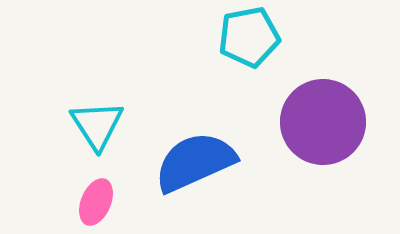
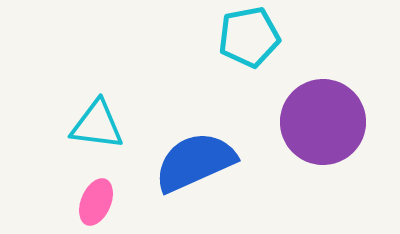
cyan triangle: rotated 50 degrees counterclockwise
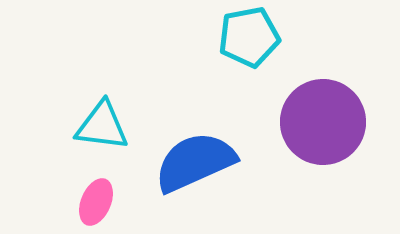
cyan triangle: moved 5 px right, 1 px down
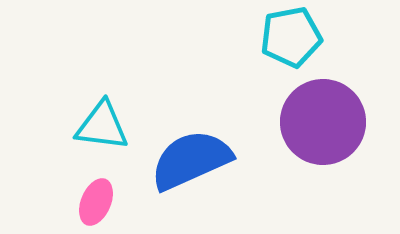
cyan pentagon: moved 42 px right
blue semicircle: moved 4 px left, 2 px up
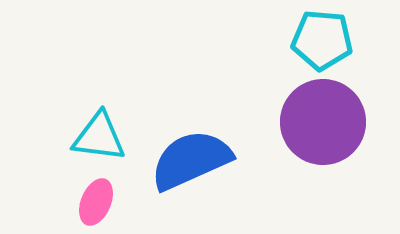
cyan pentagon: moved 31 px right, 3 px down; rotated 16 degrees clockwise
cyan triangle: moved 3 px left, 11 px down
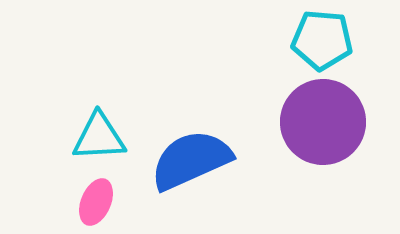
cyan triangle: rotated 10 degrees counterclockwise
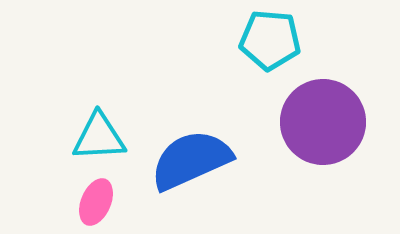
cyan pentagon: moved 52 px left
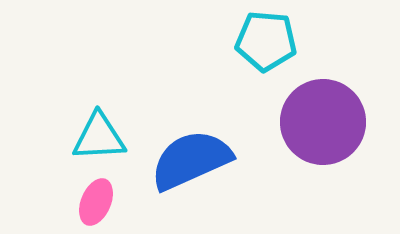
cyan pentagon: moved 4 px left, 1 px down
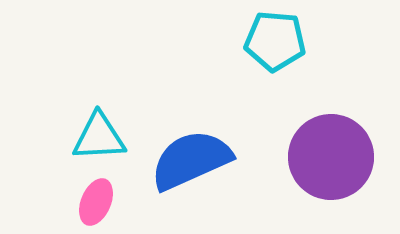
cyan pentagon: moved 9 px right
purple circle: moved 8 px right, 35 px down
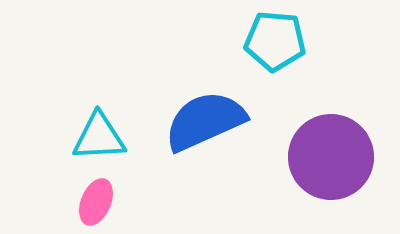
blue semicircle: moved 14 px right, 39 px up
